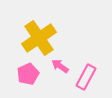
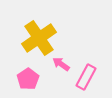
pink arrow: moved 1 px right, 2 px up
pink pentagon: moved 5 px down; rotated 10 degrees counterclockwise
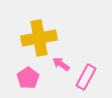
yellow cross: rotated 24 degrees clockwise
pink pentagon: moved 1 px up
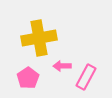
pink arrow: moved 1 px right, 2 px down; rotated 36 degrees counterclockwise
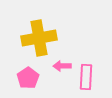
pink rectangle: rotated 25 degrees counterclockwise
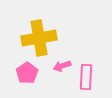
pink arrow: rotated 18 degrees counterclockwise
pink pentagon: moved 1 px left, 5 px up
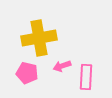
pink pentagon: rotated 25 degrees counterclockwise
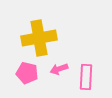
pink arrow: moved 3 px left, 3 px down
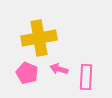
pink arrow: rotated 36 degrees clockwise
pink pentagon: rotated 10 degrees clockwise
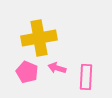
pink arrow: moved 2 px left, 1 px up
pink pentagon: moved 1 px up
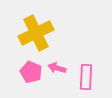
yellow cross: moved 3 px left, 5 px up; rotated 16 degrees counterclockwise
pink pentagon: moved 4 px right
